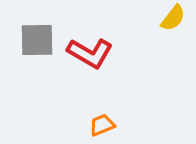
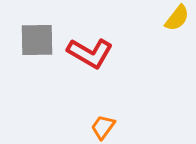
yellow semicircle: moved 4 px right
orange trapezoid: moved 1 px right, 2 px down; rotated 32 degrees counterclockwise
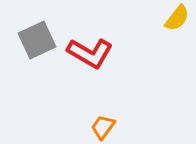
gray square: rotated 24 degrees counterclockwise
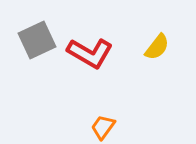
yellow semicircle: moved 20 px left, 29 px down
